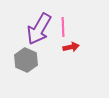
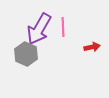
red arrow: moved 21 px right
gray hexagon: moved 6 px up
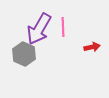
gray hexagon: moved 2 px left
